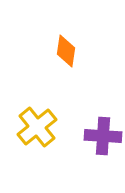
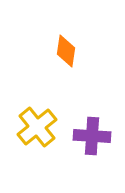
purple cross: moved 11 px left
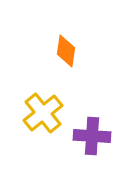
yellow cross: moved 6 px right, 14 px up
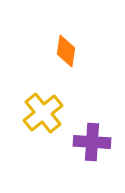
purple cross: moved 6 px down
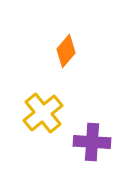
orange diamond: rotated 32 degrees clockwise
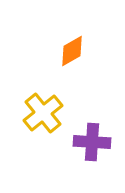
orange diamond: moved 6 px right; rotated 20 degrees clockwise
